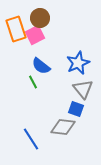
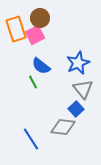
blue square: rotated 28 degrees clockwise
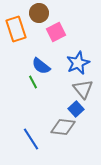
brown circle: moved 1 px left, 5 px up
pink square: moved 21 px right, 3 px up
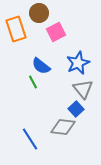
blue line: moved 1 px left
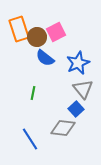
brown circle: moved 2 px left, 24 px down
orange rectangle: moved 3 px right
blue semicircle: moved 4 px right, 8 px up
green line: moved 11 px down; rotated 40 degrees clockwise
gray diamond: moved 1 px down
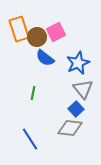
gray diamond: moved 7 px right
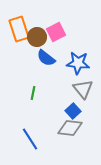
blue semicircle: moved 1 px right
blue star: rotated 30 degrees clockwise
blue square: moved 3 px left, 2 px down
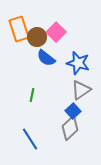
pink square: rotated 18 degrees counterclockwise
blue star: rotated 10 degrees clockwise
gray triangle: moved 2 px left, 1 px down; rotated 35 degrees clockwise
green line: moved 1 px left, 2 px down
gray diamond: rotated 50 degrees counterclockwise
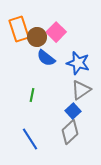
gray diamond: moved 4 px down
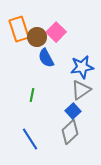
blue semicircle: rotated 24 degrees clockwise
blue star: moved 4 px right, 4 px down; rotated 25 degrees counterclockwise
